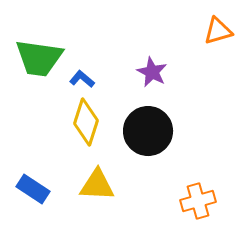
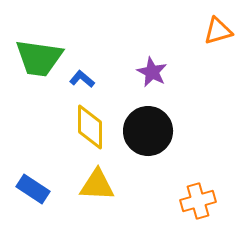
yellow diamond: moved 4 px right, 5 px down; rotated 18 degrees counterclockwise
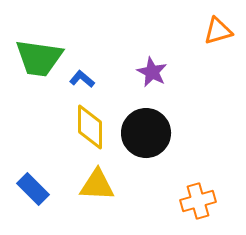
black circle: moved 2 px left, 2 px down
blue rectangle: rotated 12 degrees clockwise
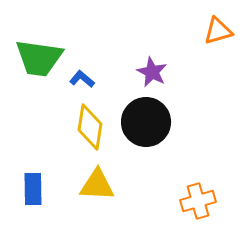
yellow diamond: rotated 9 degrees clockwise
black circle: moved 11 px up
blue rectangle: rotated 44 degrees clockwise
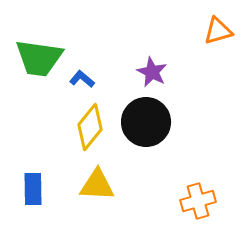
yellow diamond: rotated 30 degrees clockwise
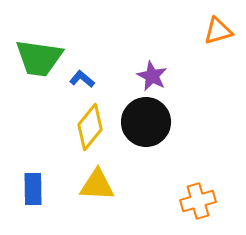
purple star: moved 4 px down
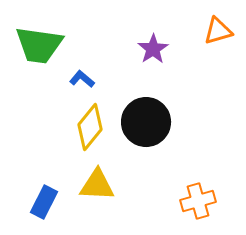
green trapezoid: moved 13 px up
purple star: moved 1 px right, 27 px up; rotated 12 degrees clockwise
blue rectangle: moved 11 px right, 13 px down; rotated 28 degrees clockwise
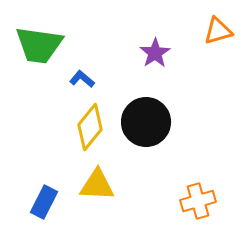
purple star: moved 2 px right, 4 px down
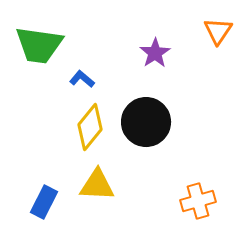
orange triangle: rotated 40 degrees counterclockwise
